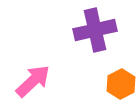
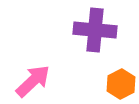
purple cross: rotated 18 degrees clockwise
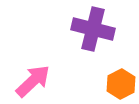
purple cross: moved 2 px left, 1 px up; rotated 9 degrees clockwise
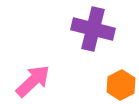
orange hexagon: moved 1 px down
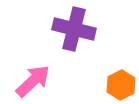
purple cross: moved 19 px left
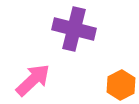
pink arrow: moved 1 px up
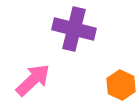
orange hexagon: rotated 8 degrees counterclockwise
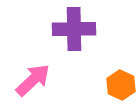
purple cross: rotated 15 degrees counterclockwise
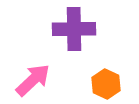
orange hexagon: moved 15 px left, 1 px up
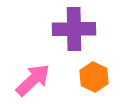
orange hexagon: moved 12 px left, 7 px up
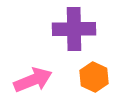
pink arrow: rotated 21 degrees clockwise
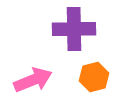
orange hexagon: rotated 20 degrees clockwise
